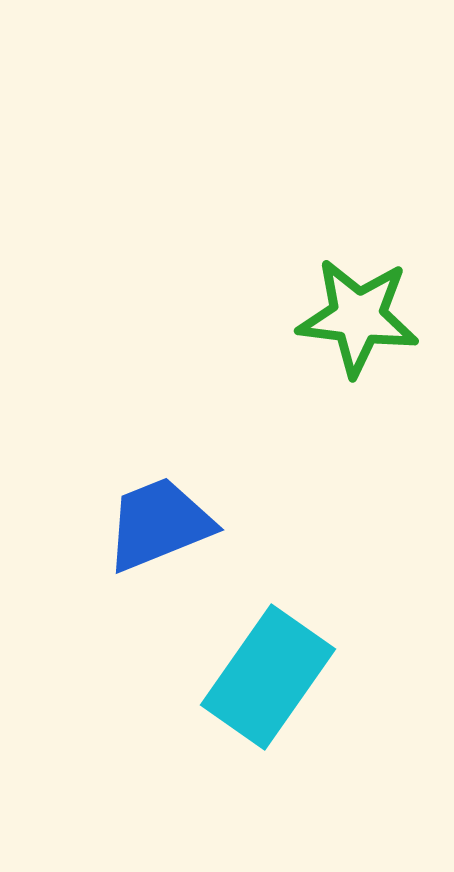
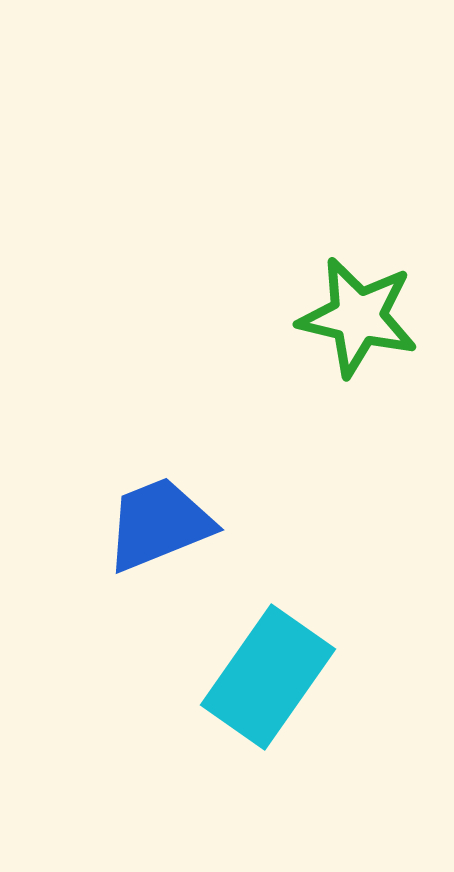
green star: rotated 6 degrees clockwise
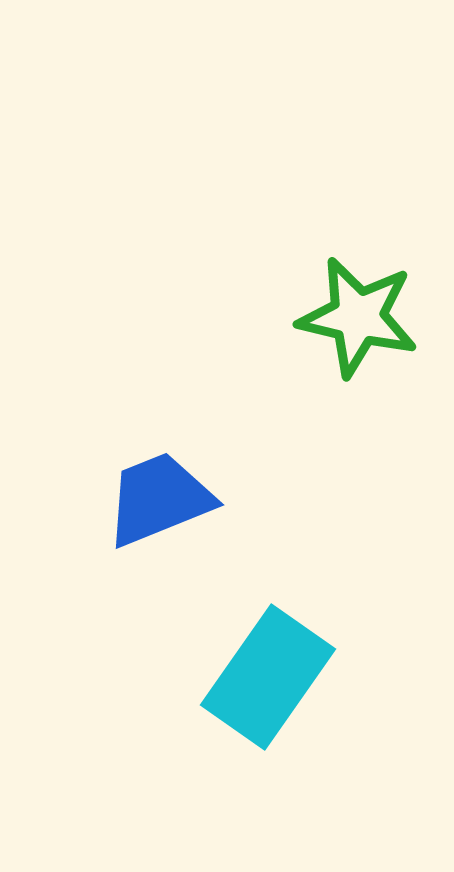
blue trapezoid: moved 25 px up
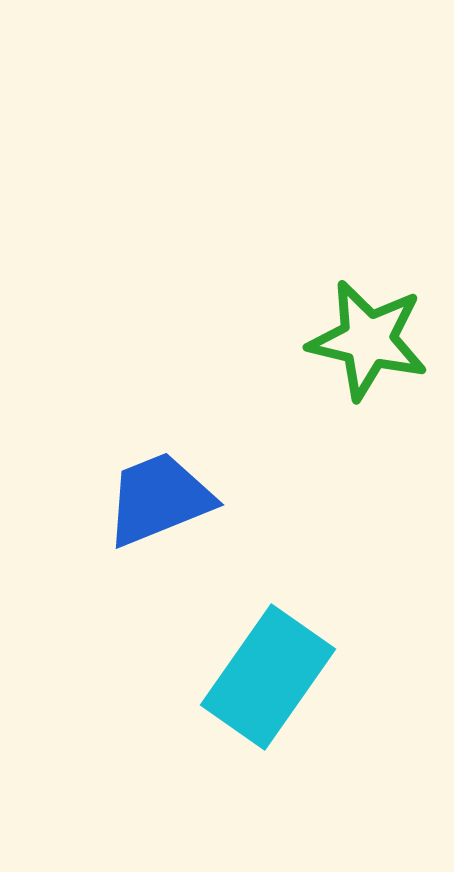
green star: moved 10 px right, 23 px down
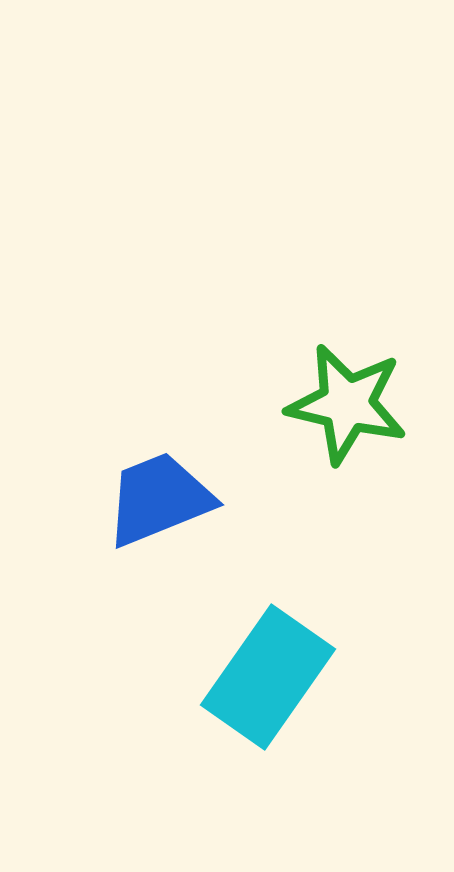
green star: moved 21 px left, 64 px down
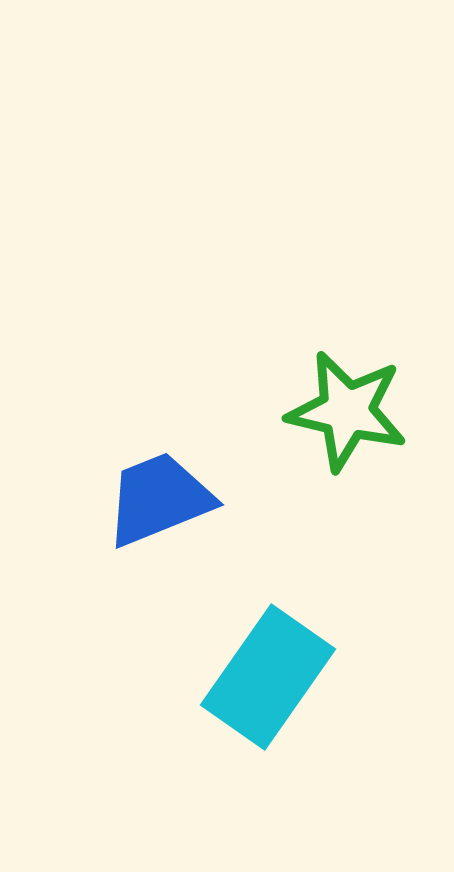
green star: moved 7 px down
